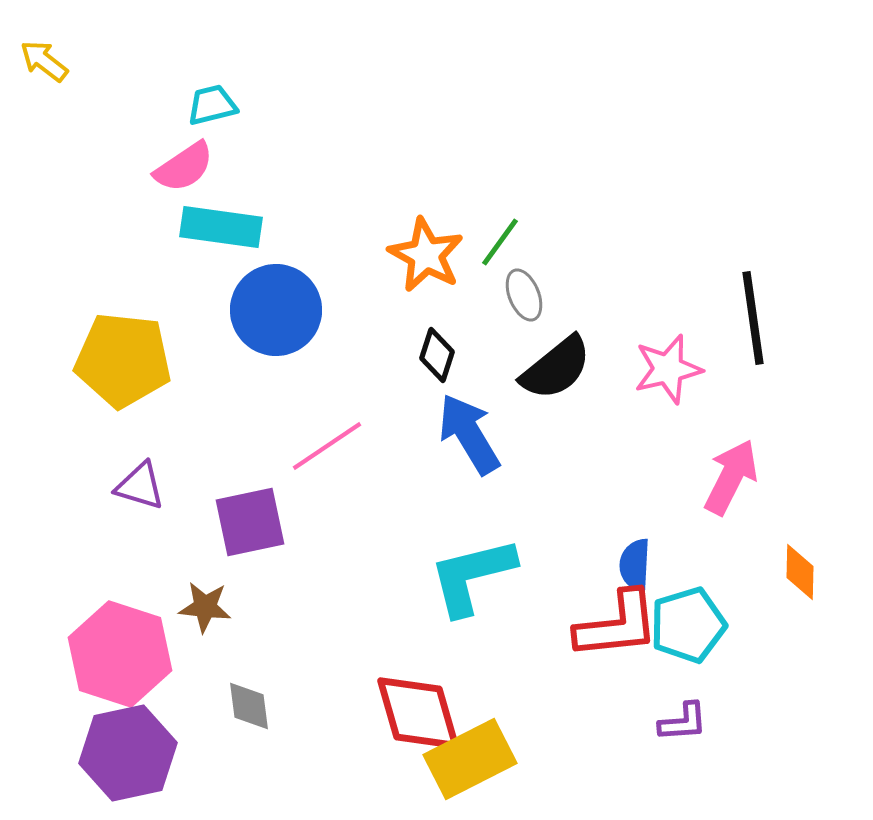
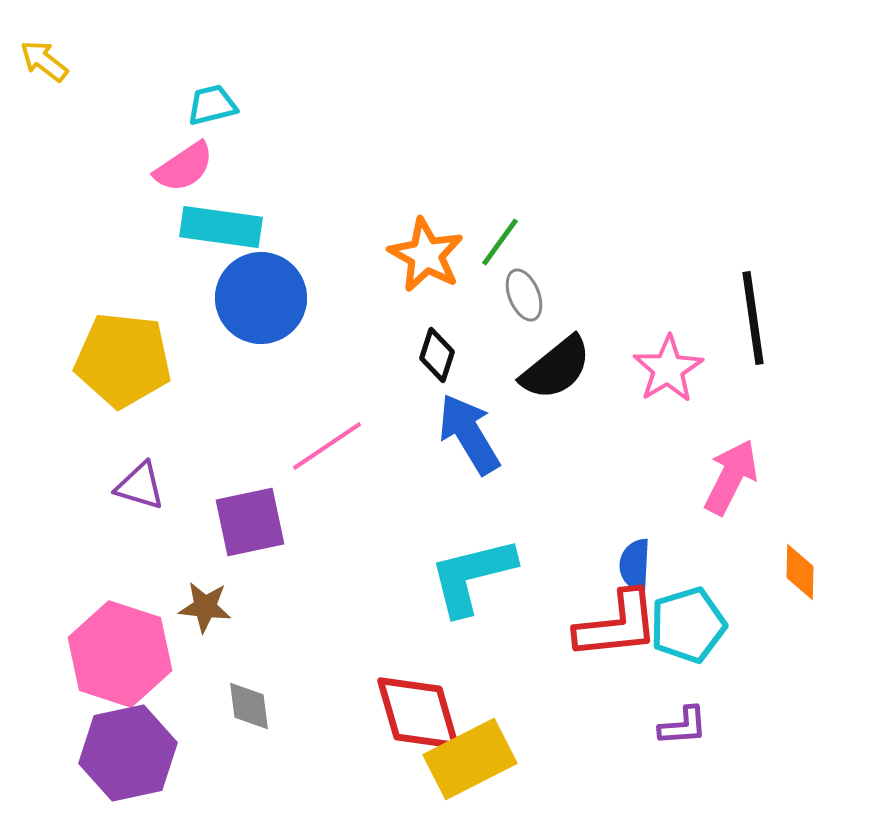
blue circle: moved 15 px left, 12 px up
pink star: rotated 18 degrees counterclockwise
purple L-shape: moved 4 px down
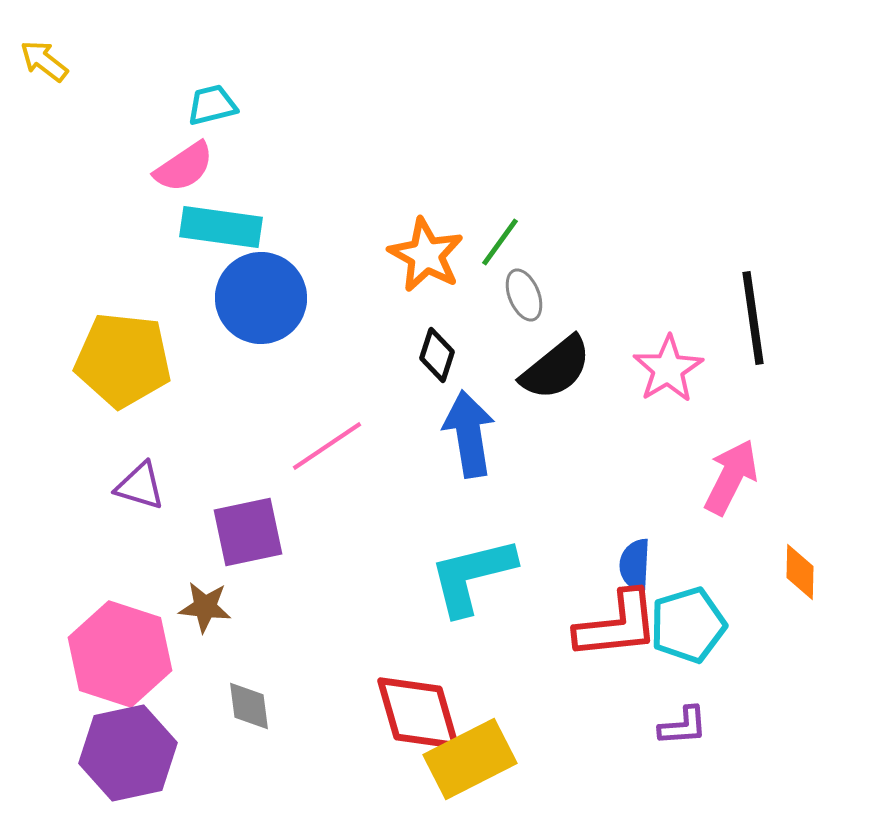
blue arrow: rotated 22 degrees clockwise
purple square: moved 2 px left, 10 px down
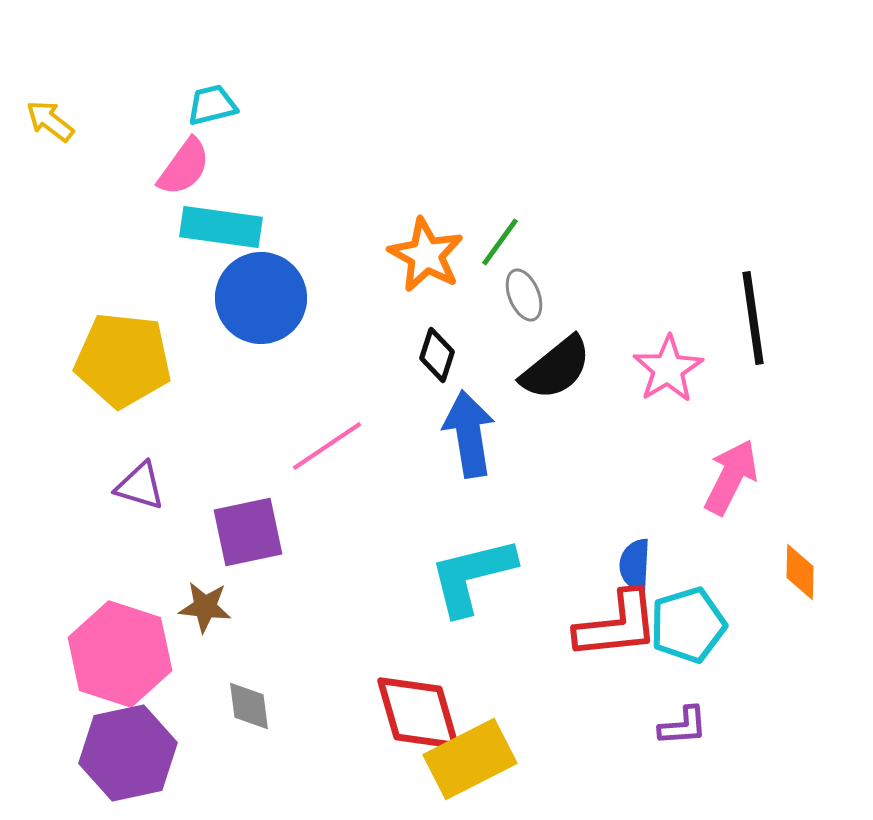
yellow arrow: moved 6 px right, 60 px down
pink semicircle: rotated 20 degrees counterclockwise
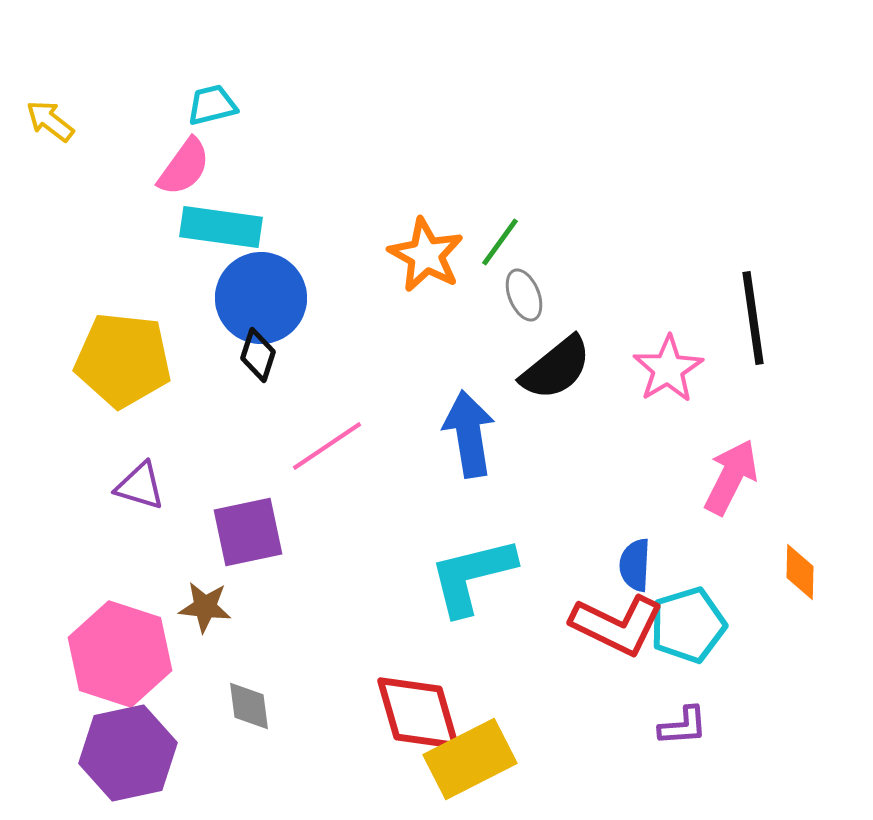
black diamond: moved 179 px left
red L-shape: rotated 32 degrees clockwise
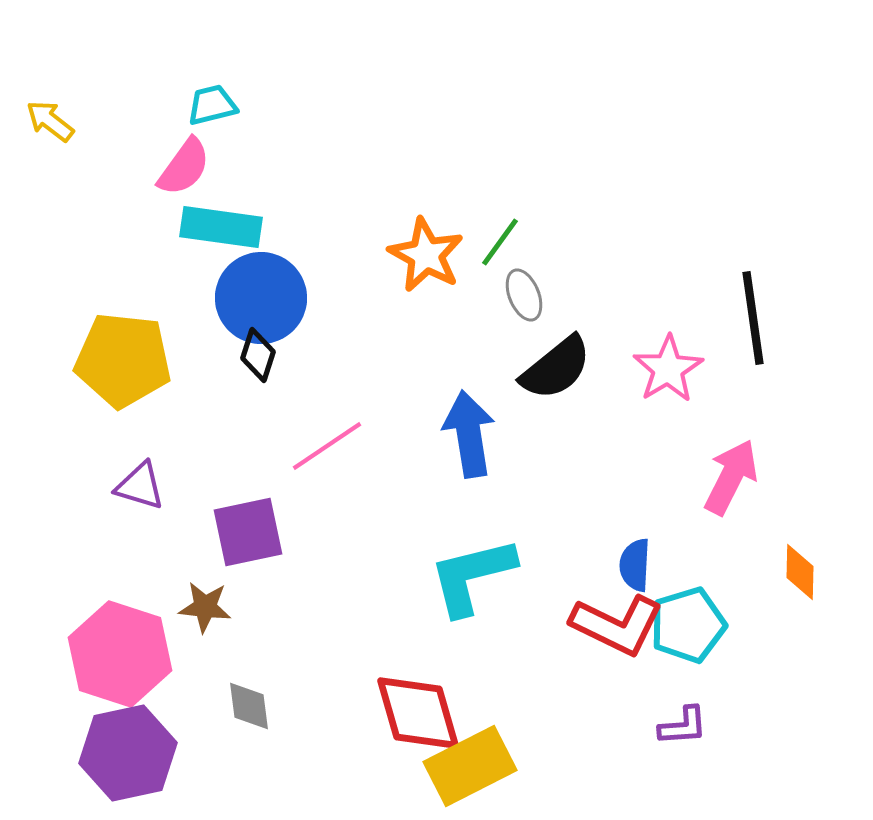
yellow rectangle: moved 7 px down
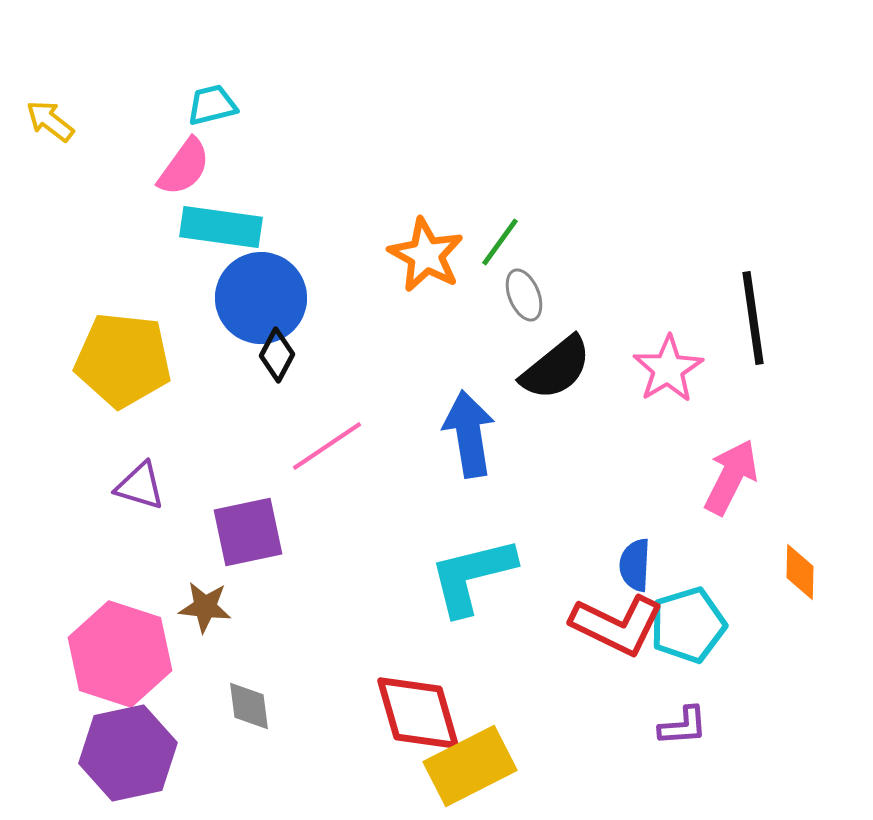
black diamond: moved 19 px right; rotated 10 degrees clockwise
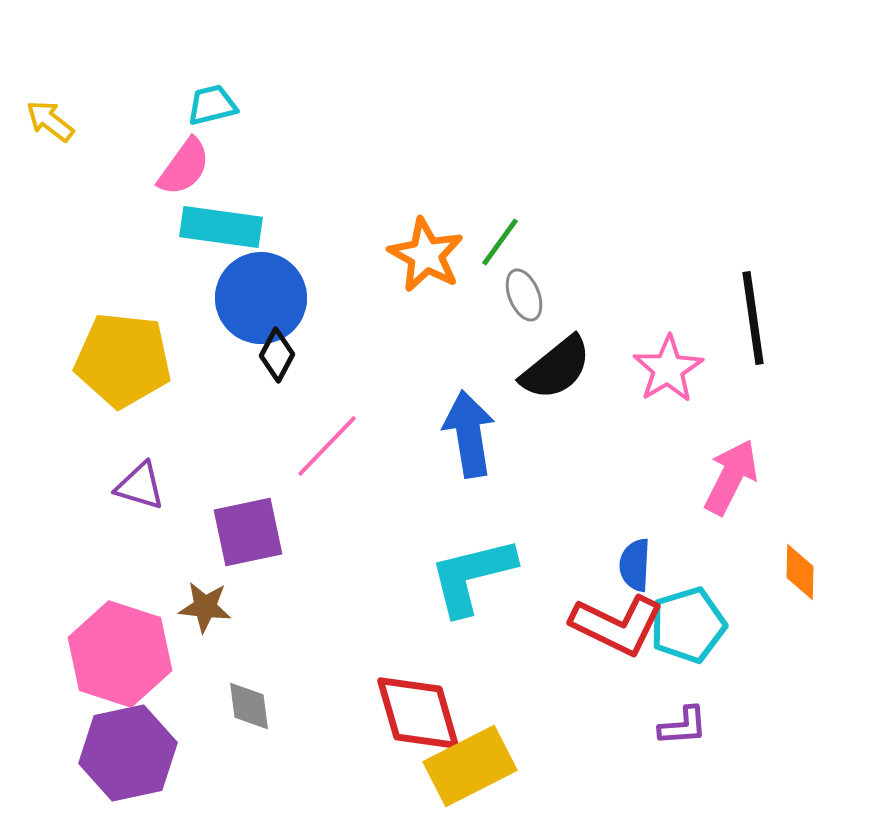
pink line: rotated 12 degrees counterclockwise
